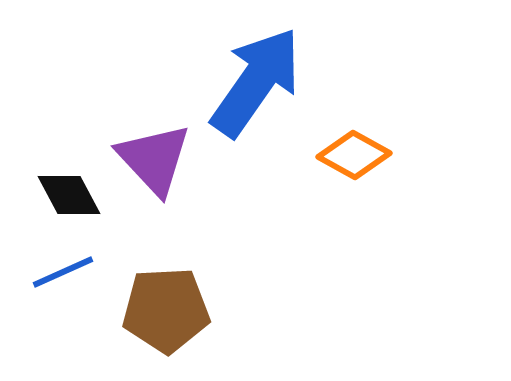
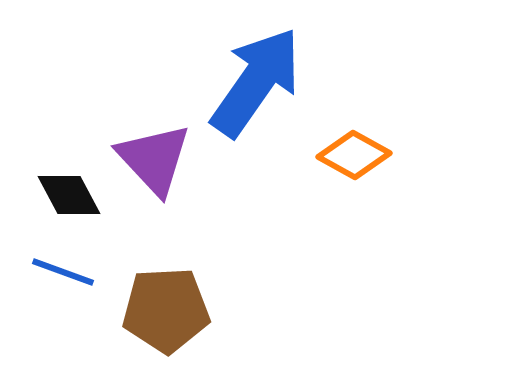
blue line: rotated 44 degrees clockwise
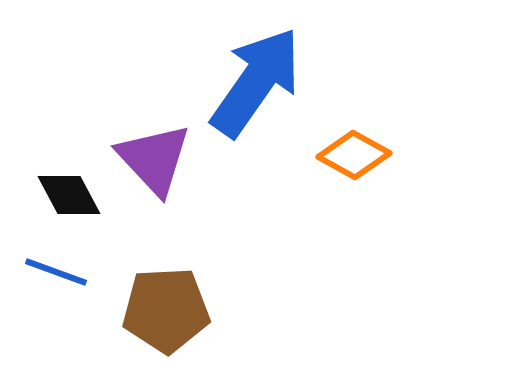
blue line: moved 7 px left
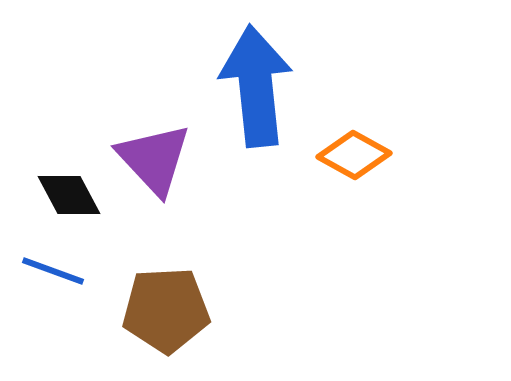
blue arrow: moved 4 px down; rotated 41 degrees counterclockwise
blue line: moved 3 px left, 1 px up
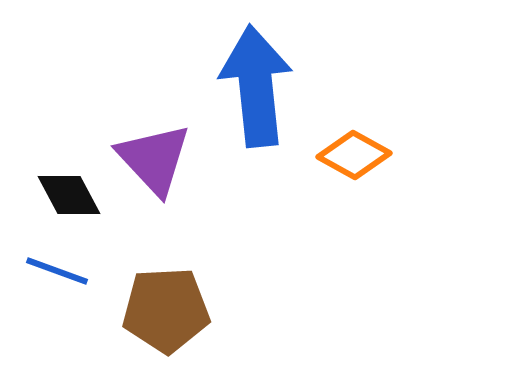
blue line: moved 4 px right
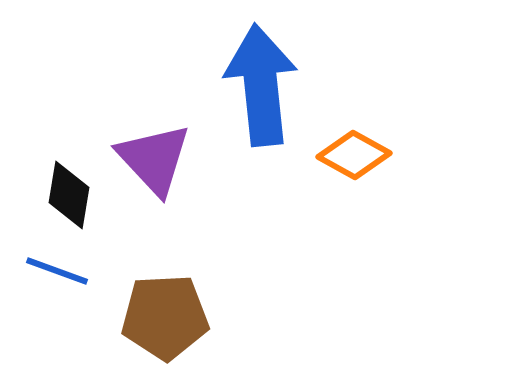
blue arrow: moved 5 px right, 1 px up
black diamond: rotated 38 degrees clockwise
brown pentagon: moved 1 px left, 7 px down
